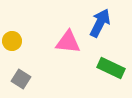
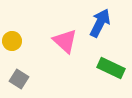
pink triangle: moved 3 px left, 1 px up; rotated 36 degrees clockwise
gray square: moved 2 px left
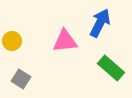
pink triangle: rotated 48 degrees counterclockwise
green rectangle: rotated 16 degrees clockwise
gray square: moved 2 px right
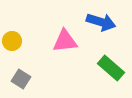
blue arrow: moved 1 px right, 1 px up; rotated 80 degrees clockwise
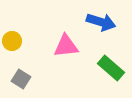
pink triangle: moved 1 px right, 5 px down
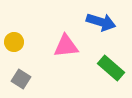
yellow circle: moved 2 px right, 1 px down
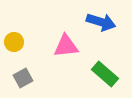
green rectangle: moved 6 px left, 6 px down
gray square: moved 2 px right, 1 px up; rotated 30 degrees clockwise
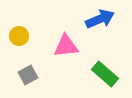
blue arrow: moved 1 px left, 3 px up; rotated 40 degrees counterclockwise
yellow circle: moved 5 px right, 6 px up
gray square: moved 5 px right, 3 px up
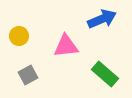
blue arrow: moved 2 px right
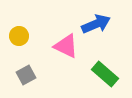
blue arrow: moved 6 px left, 5 px down
pink triangle: rotated 32 degrees clockwise
gray square: moved 2 px left
